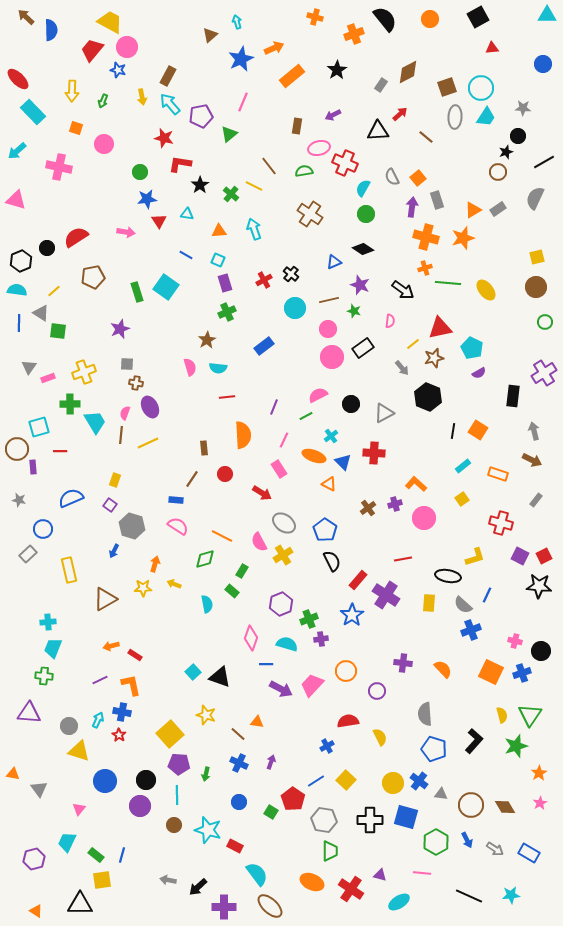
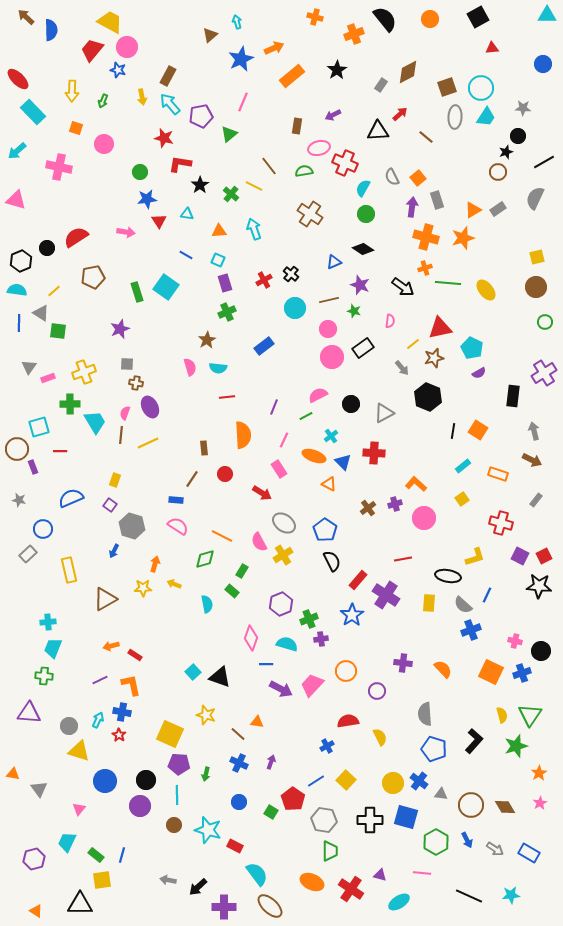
black arrow at (403, 290): moved 3 px up
purple rectangle at (33, 467): rotated 16 degrees counterclockwise
yellow square at (170, 734): rotated 24 degrees counterclockwise
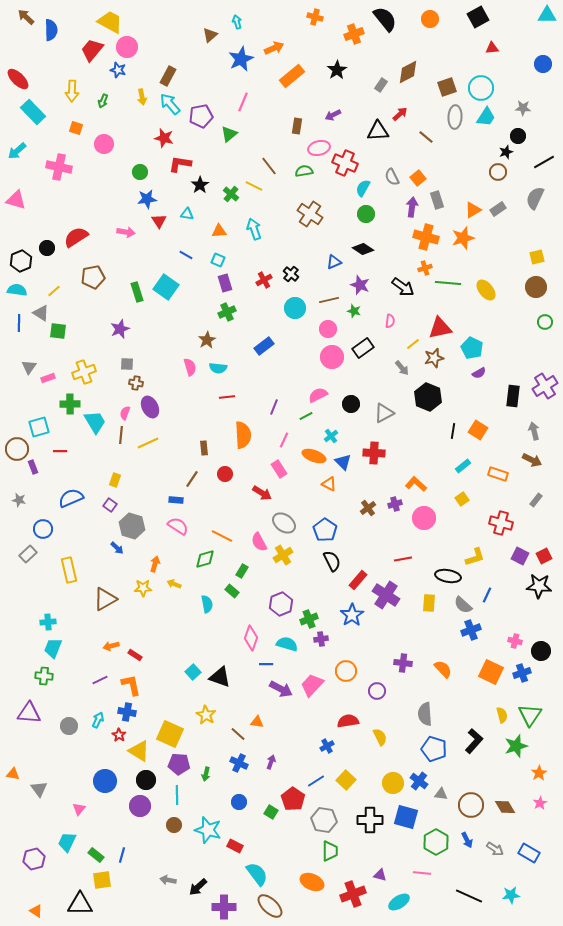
purple cross at (544, 373): moved 1 px right, 13 px down
blue arrow at (114, 551): moved 3 px right, 3 px up; rotated 72 degrees counterclockwise
blue cross at (122, 712): moved 5 px right
yellow star at (206, 715): rotated 12 degrees clockwise
yellow triangle at (79, 751): moved 60 px right; rotated 15 degrees clockwise
red cross at (351, 889): moved 2 px right, 5 px down; rotated 35 degrees clockwise
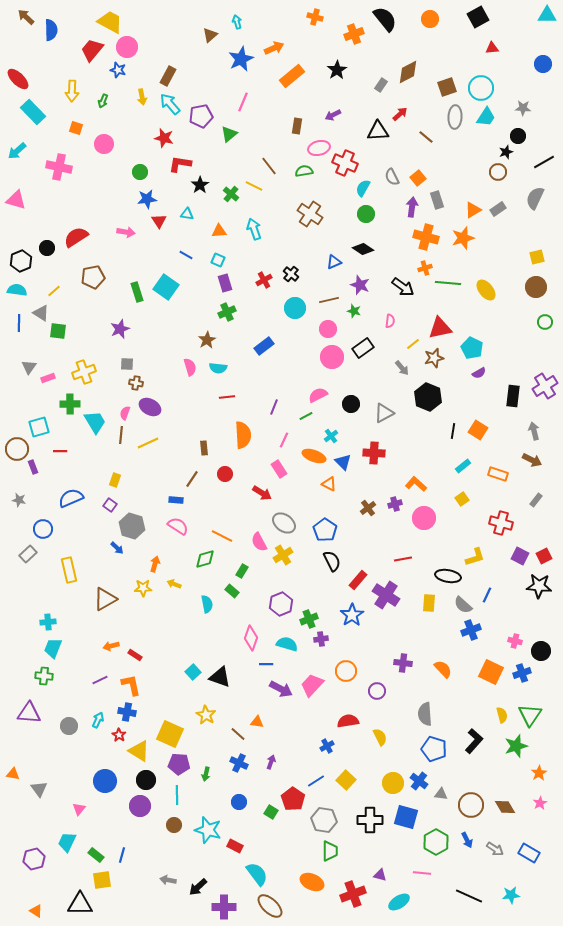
purple ellipse at (150, 407): rotated 35 degrees counterclockwise
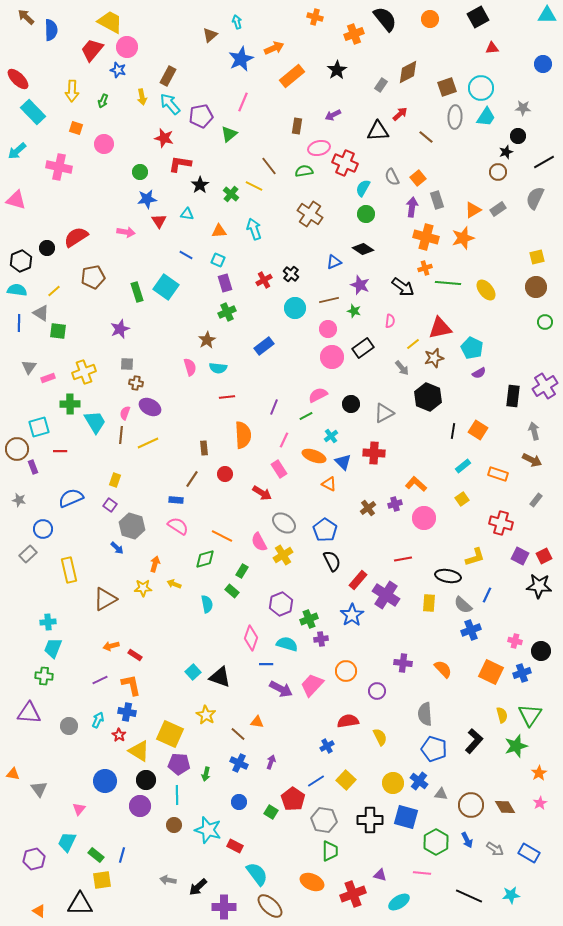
orange triangle at (36, 911): moved 3 px right
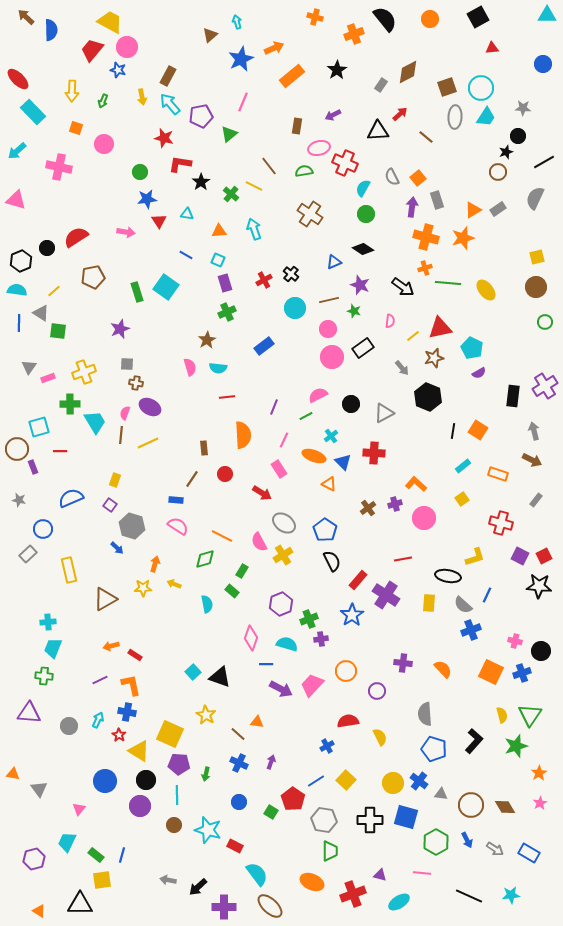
black star at (200, 185): moved 1 px right, 3 px up
yellow line at (413, 344): moved 8 px up
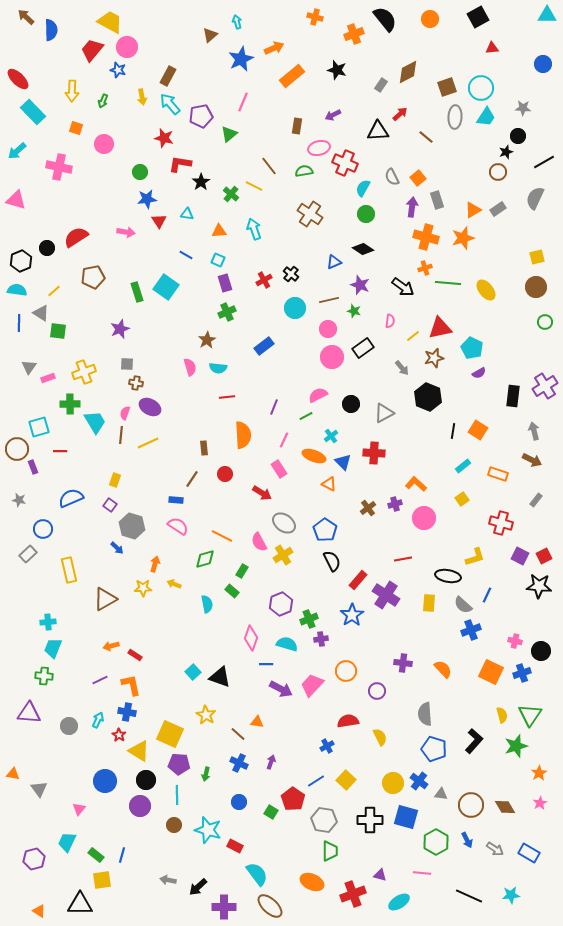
black star at (337, 70): rotated 24 degrees counterclockwise
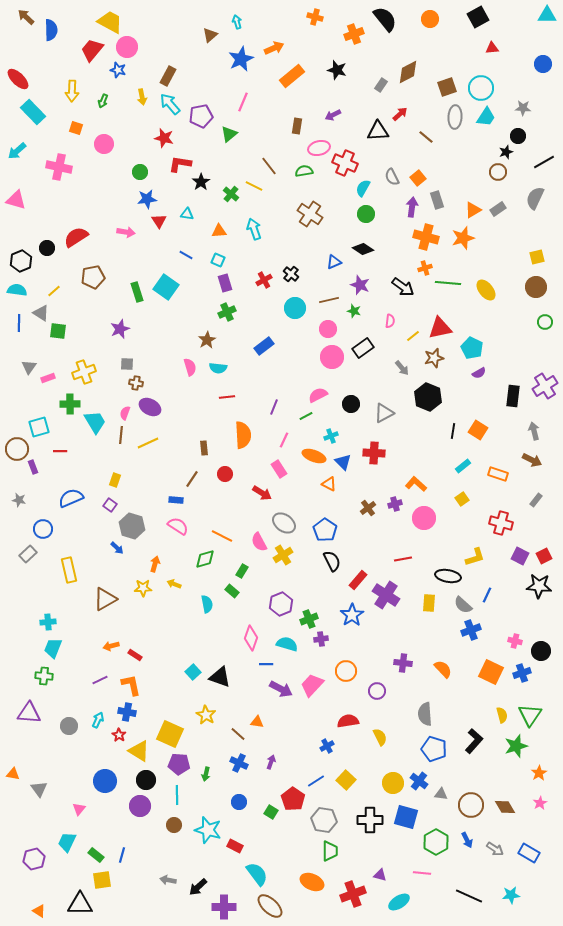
cyan cross at (331, 436): rotated 16 degrees clockwise
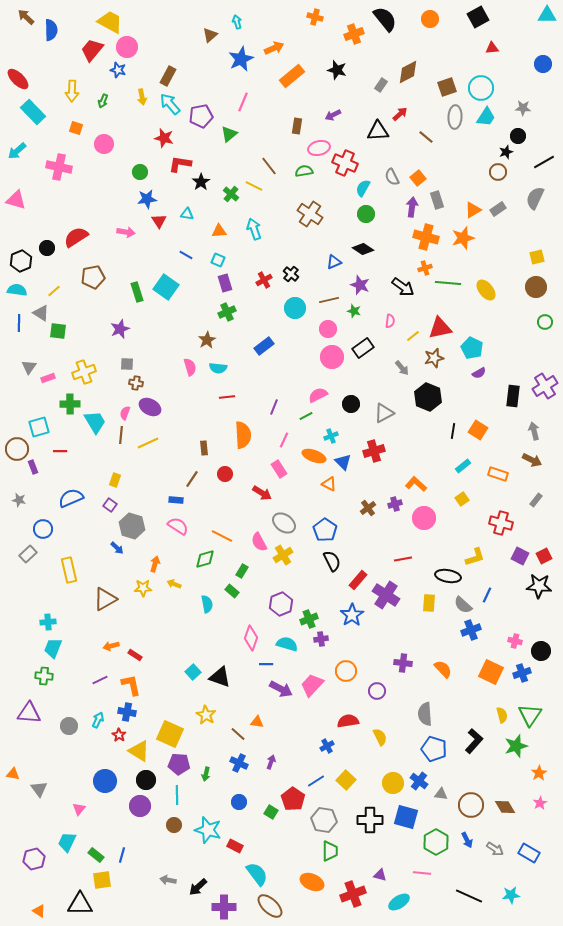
red cross at (374, 453): moved 2 px up; rotated 20 degrees counterclockwise
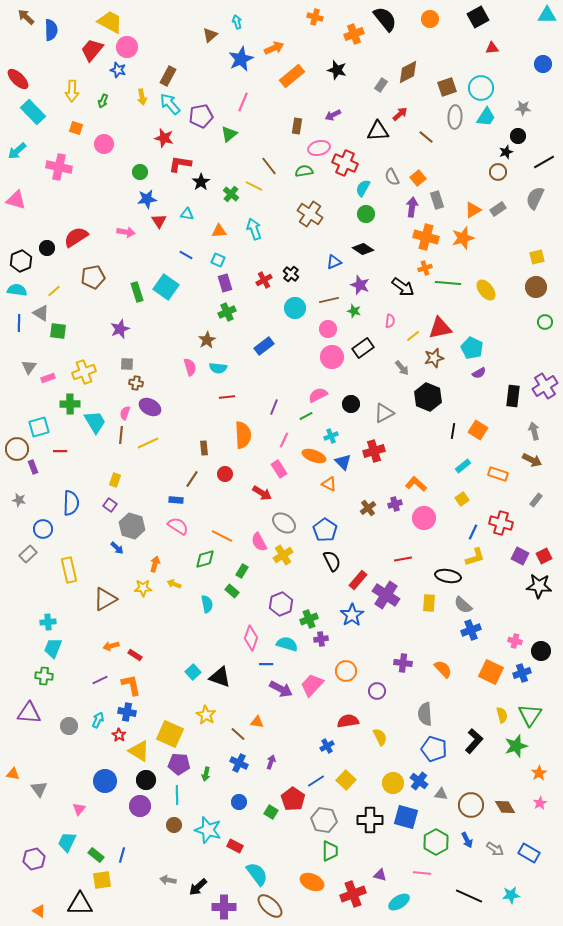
blue semicircle at (71, 498): moved 5 px down; rotated 115 degrees clockwise
blue line at (487, 595): moved 14 px left, 63 px up
